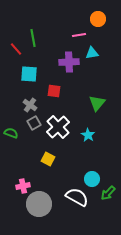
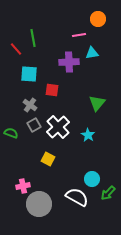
red square: moved 2 px left, 1 px up
gray square: moved 2 px down
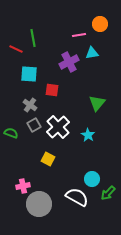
orange circle: moved 2 px right, 5 px down
red line: rotated 24 degrees counterclockwise
purple cross: rotated 24 degrees counterclockwise
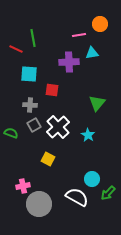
purple cross: rotated 24 degrees clockwise
gray cross: rotated 32 degrees counterclockwise
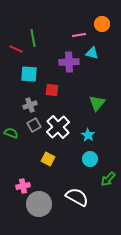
orange circle: moved 2 px right
cyan triangle: rotated 24 degrees clockwise
gray cross: rotated 24 degrees counterclockwise
cyan circle: moved 2 px left, 20 px up
green arrow: moved 14 px up
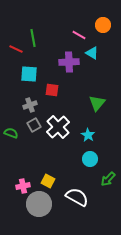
orange circle: moved 1 px right, 1 px down
pink line: rotated 40 degrees clockwise
cyan triangle: rotated 16 degrees clockwise
yellow square: moved 22 px down
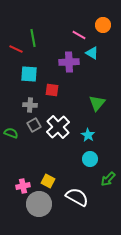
gray cross: rotated 24 degrees clockwise
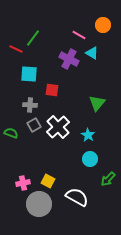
green line: rotated 48 degrees clockwise
purple cross: moved 3 px up; rotated 30 degrees clockwise
pink cross: moved 3 px up
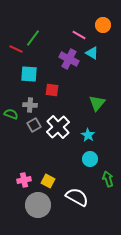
green semicircle: moved 19 px up
green arrow: rotated 119 degrees clockwise
pink cross: moved 1 px right, 3 px up
gray circle: moved 1 px left, 1 px down
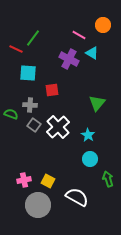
cyan square: moved 1 px left, 1 px up
red square: rotated 16 degrees counterclockwise
gray square: rotated 24 degrees counterclockwise
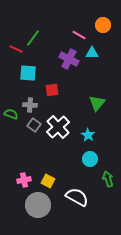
cyan triangle: rotated 32 degrees counterclockwise
